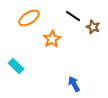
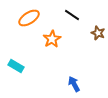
black line: moved 1 px left, 1 px up
brown star: moved 5 px right, 6 px down
cyan rectangle: rotated 14 degrees counterclockwise
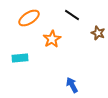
cyan rectangle: moved 4 px right, 8 px up; rotated 35 degrees counterclockwise
blue arrow: moved 2 px left, 1 px down
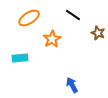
black line: moved 1 px right
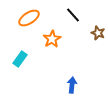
black line: rotated 14 degrees clockwise
cyan rectangle: moved 1 px down; rotated 49 degrees counterclockwise
blue arrow: rotated 35 degrees clockwise
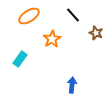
orange ellipse: moved 2 px up
brown star: moved 2 px left
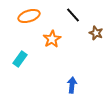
orange ellipse: rotated 15 degrees clockwise
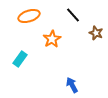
blue arrow: rotated 35 degrees counterclockwise
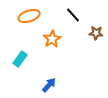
brown star: rotated 16 degrees counterclockwise
blue arrow: moved 23 px left; rotated 70 degrees clockwise
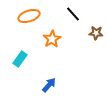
black line: moved 1 px up
